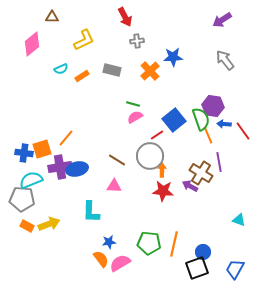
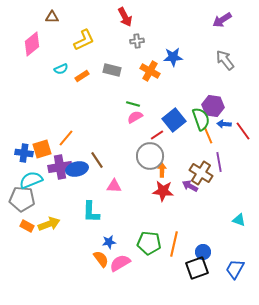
orange cross at (150, 71): rotated 18 degrees counterclockwise
brown line at (117, 160): moved 20 px left; rotated 24 degrees clockwise
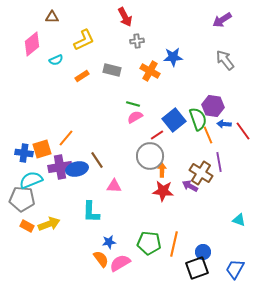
cyan semicircle at (61, 69): moved 5 px left, 9 px up
green semicircle at (201, 119): moved 3 px left
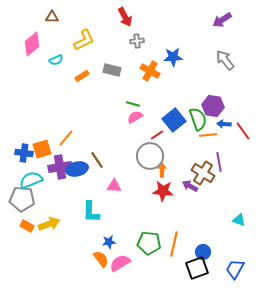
orange line at (208, 135): rotated 72 degrees counterclockwise
brown cross at (201, 173): moved 2 px right
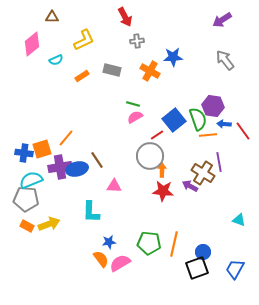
gray pentagon at (22, 199): moved 4 px right
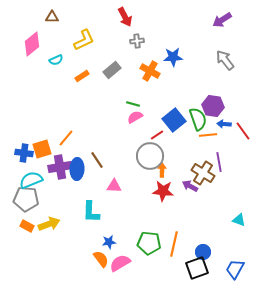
gray rectangle at (112, 70): rotated 54 degrees counterclockwise
blue ellipse at (77, 169): rotated 75 degrees counterclockwise
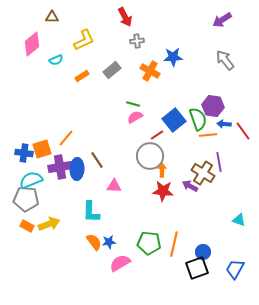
orange semicircle at (101, 259): moved 7 px left, 17 px up
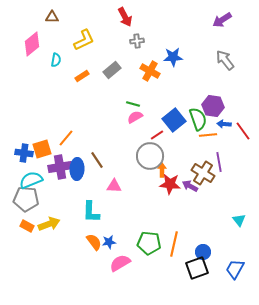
cyan semicircle at (56, 60): rotated 56 degrees counterclockwise
red star at (163, 191): moved 7 px right, 7 px up
cyan triangle at (239, 220): rotated 32 degrees clockwise
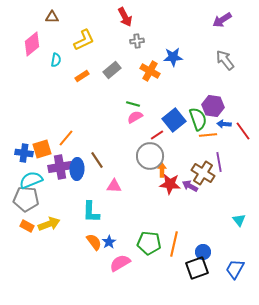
blue star at (109, 242): rotated 24 degrees counterclockwise
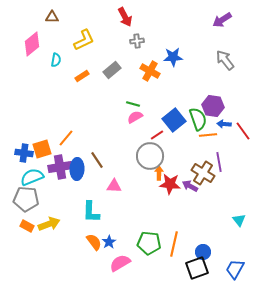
orange arrow at (162, 170): moved 3 px left, 3 px down
cyan semicircle at (31, 180): moved 1 px right, 3 px up
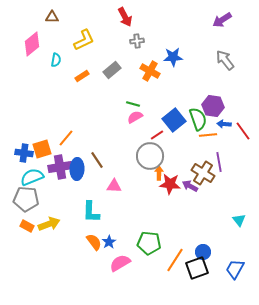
orange line at (174, 244): moved 1 px right, 16 px down; rotated 20 degrees clockwise
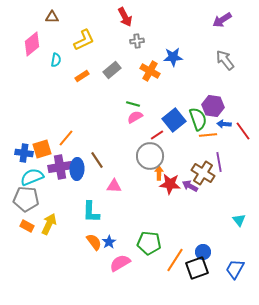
yellow arrow at (49, 224): rotated 45 degrees counterclockwise
